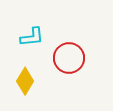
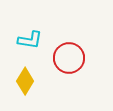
cyan L-shape: moved 2 px left, 3 px down; rotated 15 degrees clockwise
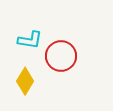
red circle: moved 8 px left, 2 px up
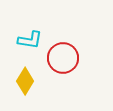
red circle: moved 2 px right, 2 px down
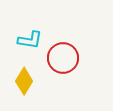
yellow diamond: moved 1 px left
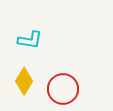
red circle: moved 31 px down
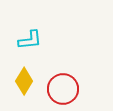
cyan L-shape: rotated 15 degrees counterclockwise
